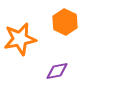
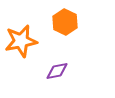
orange star: moved 1 px right, 2 px down
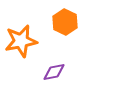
purple diamond: moved 3 px left, 1 px down
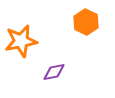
orange hexagon: moved 21 px right
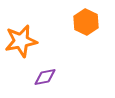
purple diamond: moved 9 px left, 5 px down
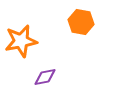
orange hexagon: moved 5 px left; rotated 15 degrees counterclockwise
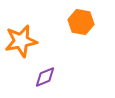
purple diamond: rotated 10 degrees counterclockwise
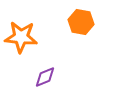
orange star: moved 4 px up; rotated 16 degrees clockwise
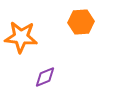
orange hexagon: rotated 15 degrees counterclockwise
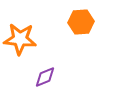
orange star: moved 1 px left, 2 px down
